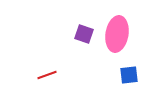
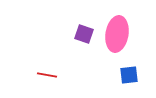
red line: rotated 30 degrees clockwise
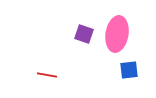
blue square: moved 5 px up
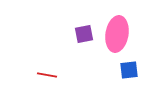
purple square: rotated 30 degrees counterclockwise
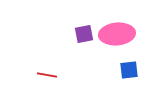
pink ellipse: rotated 76 degrees clockwise
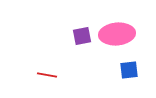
purple square: moved 2 px left, 2 px down
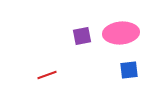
pink ellipse: moved 4 px right, 1 px up
red line: rotated 30 degrees counterclockwise
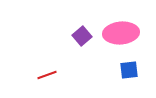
purple square: rotated 30 degrees counterclockwise
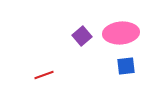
blue square: moved 3 px left, 4 px up
red line: moved 3 px left
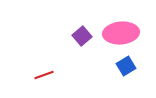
blue square: rotated 24 degrees counterclockwise
